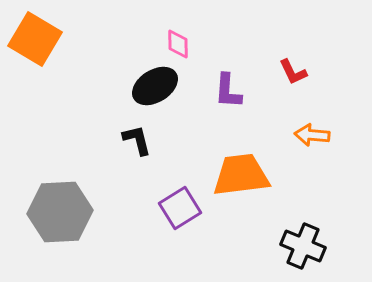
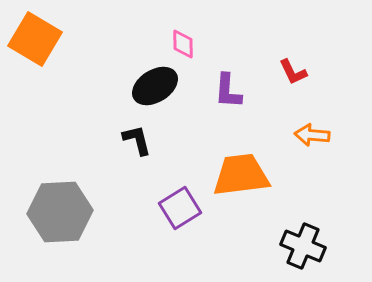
pink diamond: moved 5 px right
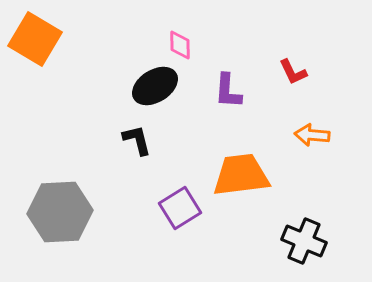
pink diamond: moved 3 px left, 1 px down
black cross: moved 1 px right, 5 px up
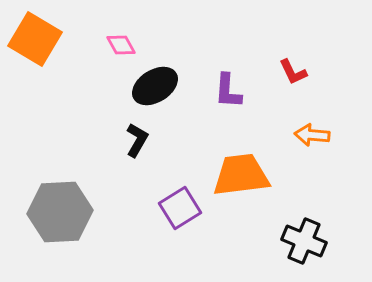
pink diamond: moved 59 px left; rotated 28 degrees counterclockwise
black L-shape: rotated 44 degrees clockwise
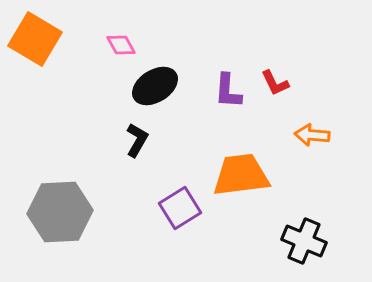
red L-shape: moved 18 px left, 11 px down
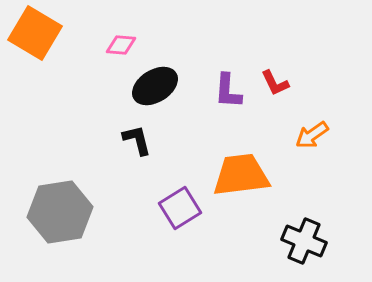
orange square: moved 6 px up
pink diamond: rotated 56 degrees counterclockwise
orange arrow: rotated 40 degrees counterclockwise
black L-shape: rotated 44 degrees counterclockwise
gray hexagon: rotated 6 degrees counterclockwise
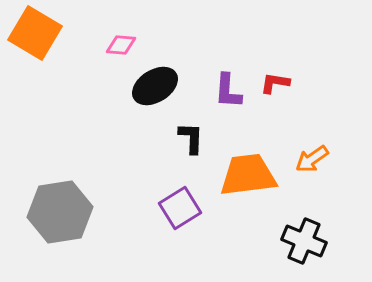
red L-shape: rotated 124 degrees clockwise
orange arrow: moved 24 px down
black L-shape: moved 54 px right, 2 px up; rotated 16 degrees clockwise
orange trapezoid: moved 7 px right
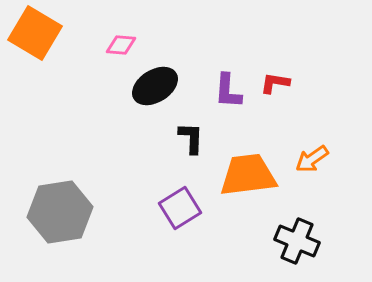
black cross: moved 7 px left
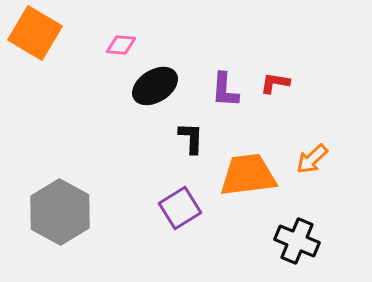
purple L-shape: moved 3 px left, 1 px up
orange arrow: rotated 8 degrees counterclockwise
gray hexagon: rotated 22 degrees counterclockwise
